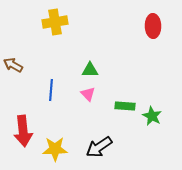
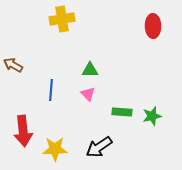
yellow cross: moved 7 px right, 3 px up
green rectangle: moved 3 px left, 6 px down
green star: rotated 30 degrees clockwise
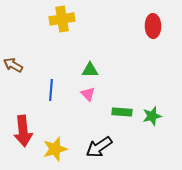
yellow star: rotated 15 degrees counterclockwise
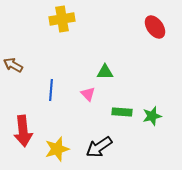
red ellipse: moved 2 px right, 1 px down; rotated 35 degrees counterclockwise
green triangle: moved 15 px right, 2 px down
yellow star: moved 2 px right
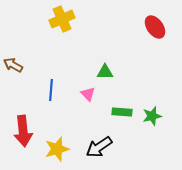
yellow cross: rotated 15 degrees counterclockwise
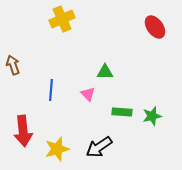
brown arrow: rotated 42 degrees clockwise
